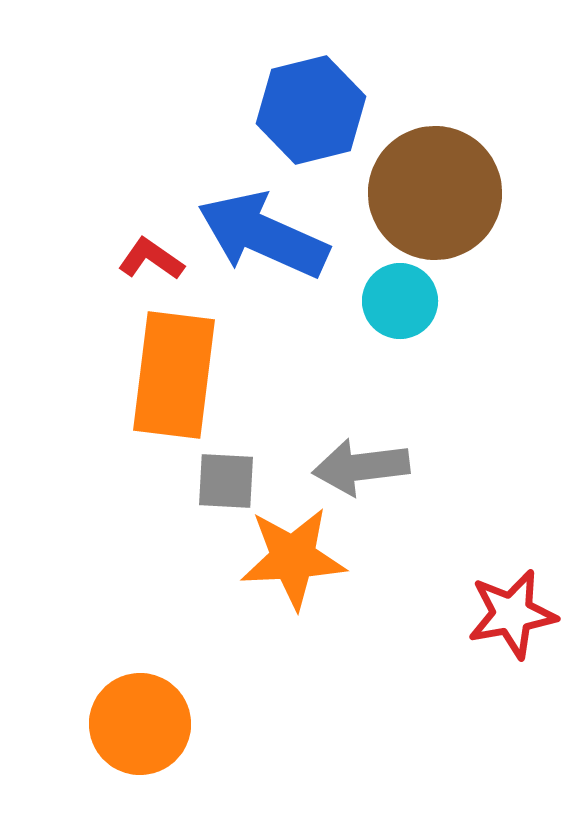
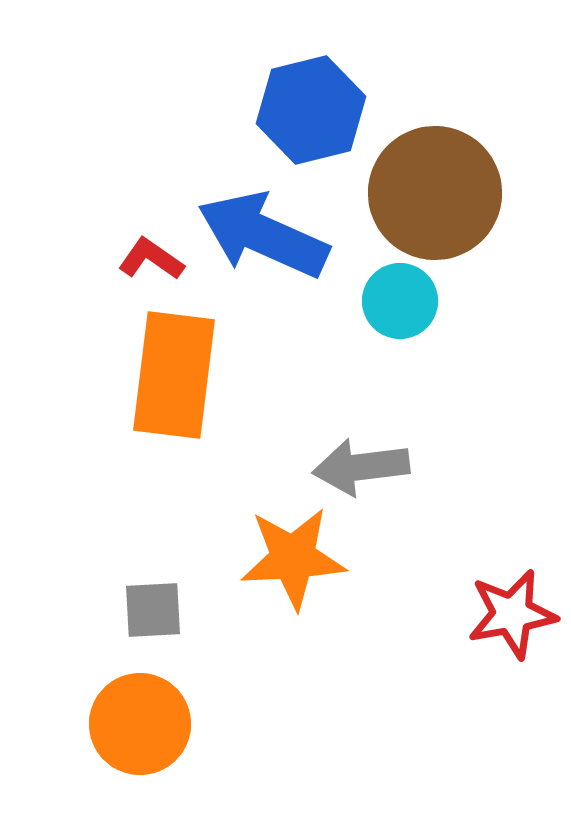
gray square: moved 73 px left, 129 px down; rotated 6 degrees counterclockwise
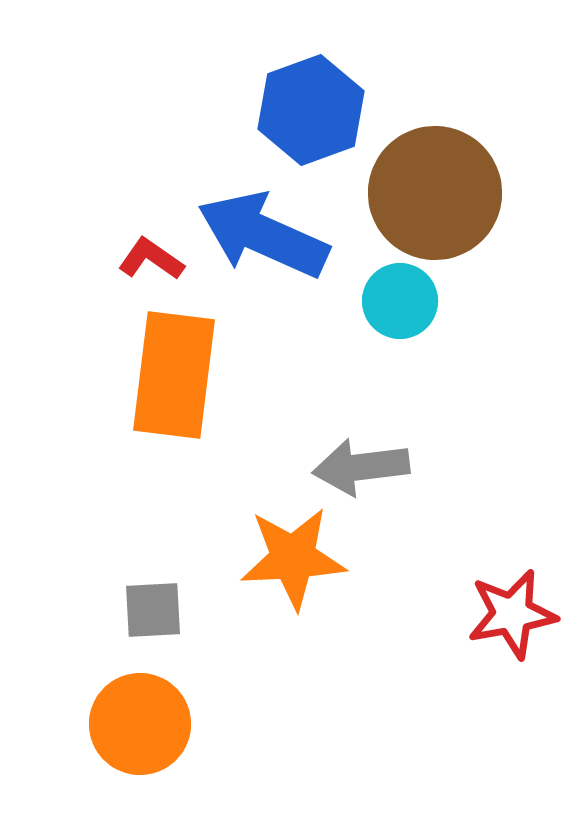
blue hexagon: rotated 6 degrees counterclockwise
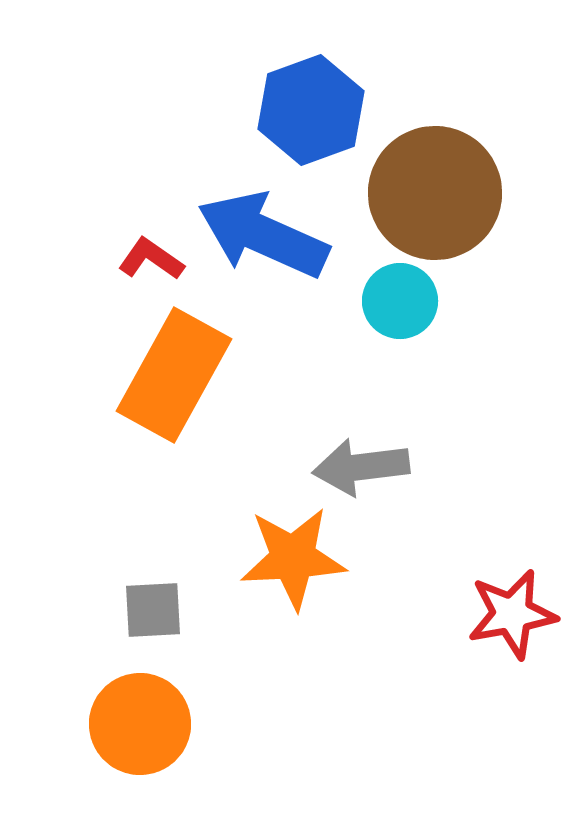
orange rectangle: rotated 22 degrees clockwise
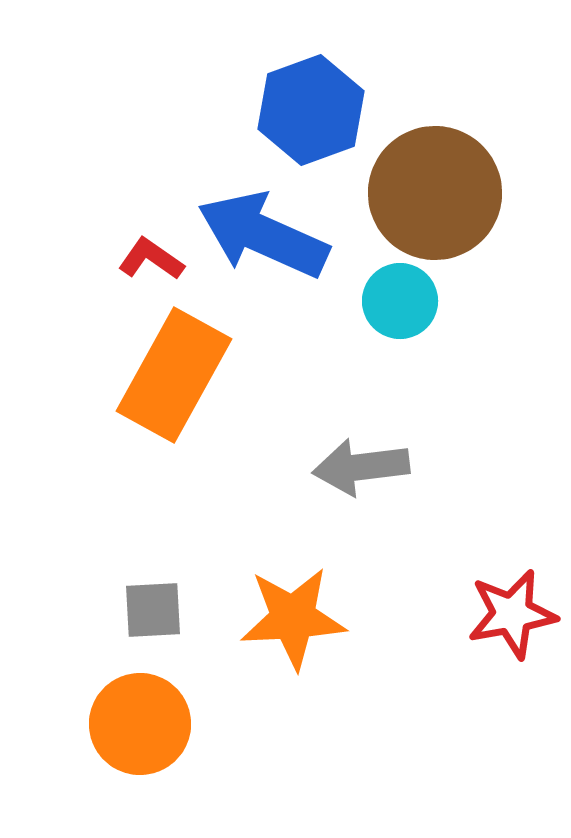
orange star: moved 60 px down
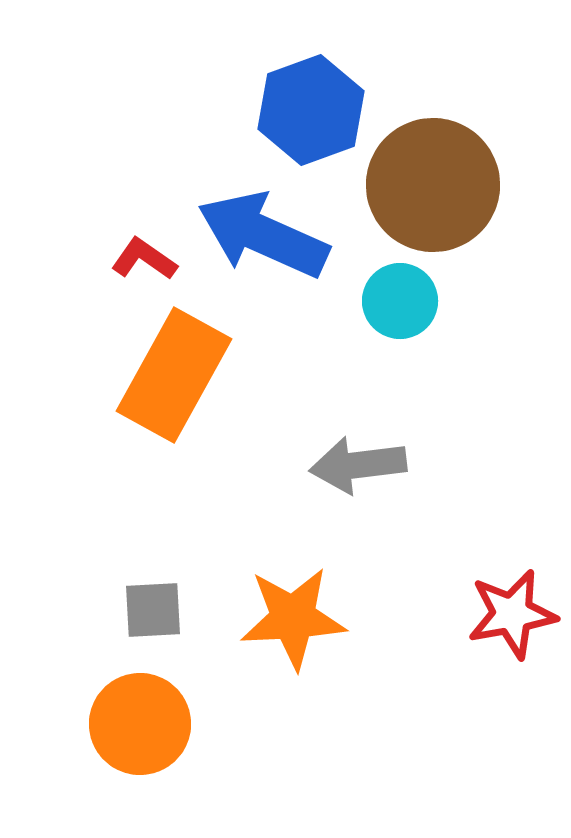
brown circle: moved 2 px left, 8 px up
red L-shape: moved 7 px left
gray arrow: moved 3 px left, 2 px up
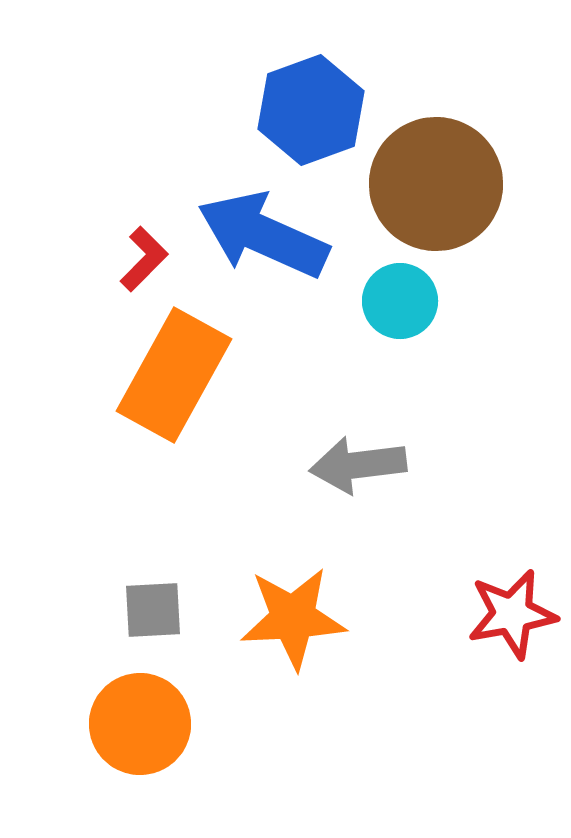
brown circle: moved 3 px right, 1 px up
red L-shape: rotated 100 degrees clockwise
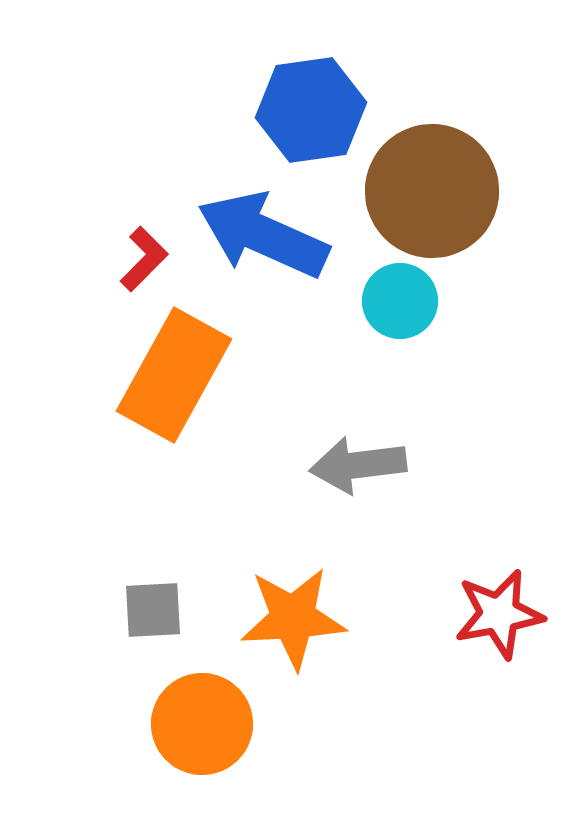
blue hexagon: rotated 12 degrees clockwise
brown circle: moved 4 px left, 7 px down
red star: moved 13 px left
orange circle: moved 62 px right
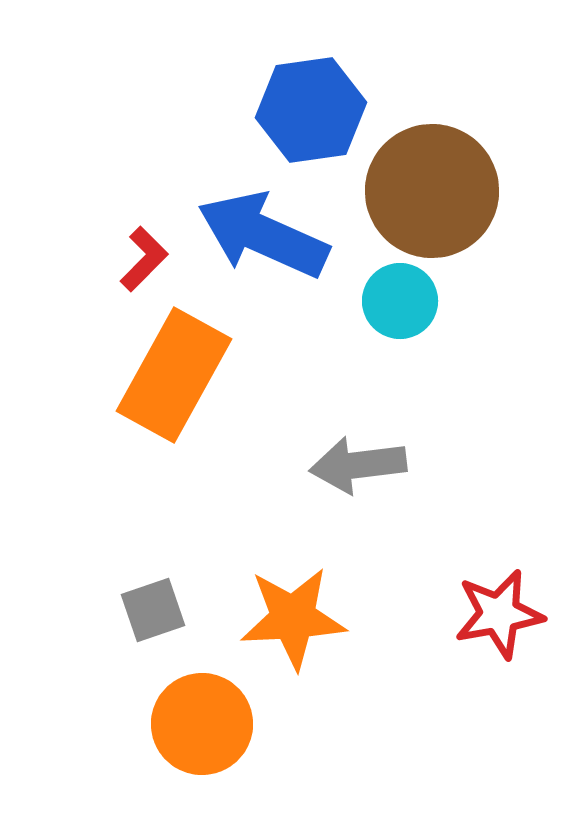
gray square: rotated 16 degrees counterclockwise
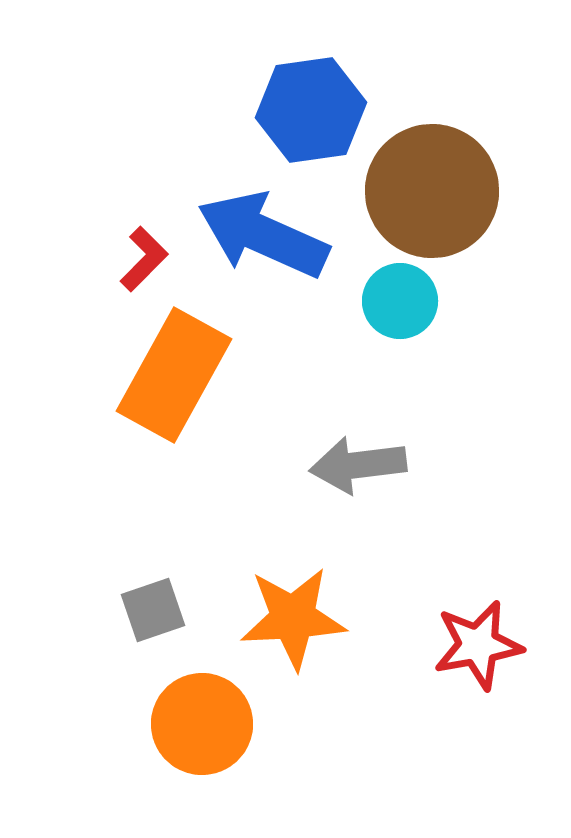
red star: moved 21 px left, 31 px down
